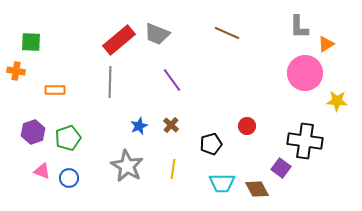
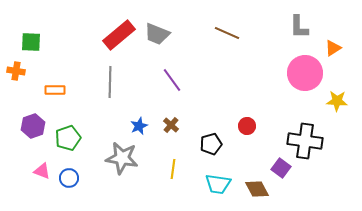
red rectangle: moved 5 px up
orange triangle: moved 7 px right, 4 px down
purple hexagon: moved 6 px up
gray star: moved 5 px left, 8 px up; rotated 20 degrees counterclockwise
cyan trapezoid: moved 4 px left, 1 px down; rotated 8 degrees clockwise
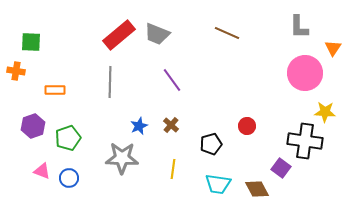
orange triangle: rotated 24 degrees counterclockwise
yellow star: moved 12 px left, 11 px down
gray star: rotated 8 degrees counterclockwise
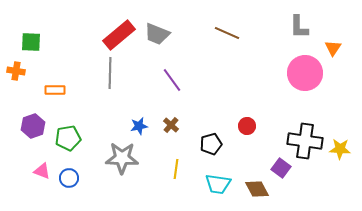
gray line: moved 9 px up
yellow star: moved 15 px right, 37 px down
blue star: rotated 12 degrees clockwise
green pentagon: rotated 10 degrees clockwise
yellow line: moved 3 px right
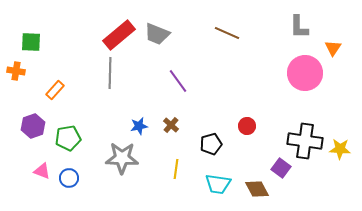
purple line: moved 6 px right, 1 px down
orange rectangle: rotated 48 degrees counterclockwise
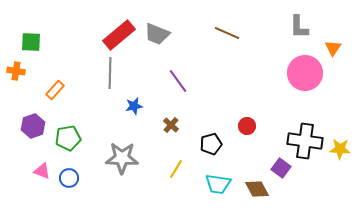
blue star: moved 5 px left, 20 px up
yellow line: rotated 24 degrees clockwise
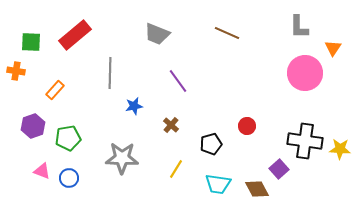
red rectangle: moved 44 px left
purple square: moved 2 px left, 1 px down; rotated 12 degrees clockwise
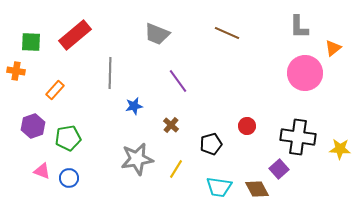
orange triangle: rotated 18 degrees clockwise
black cross: moved 7 px left, 4 px up
gray star: moved 15 px right, 1 px down; rotated 12 degrees counterclockwise
cyan trapezoid: moved 1 px right, 3 px down
